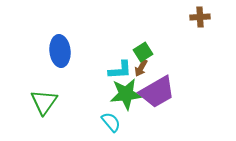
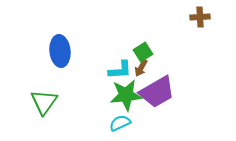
green star: moved 1 px down
cyan semicircle: moved 9 px right, 1 px down; rotated 75 degrees counterclockwise
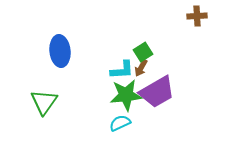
brown cross: moved 3 px left, 1 px up
cyan L-shape: moved 2 px right
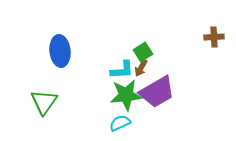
brown cross: moved 17 px right, 21 px down
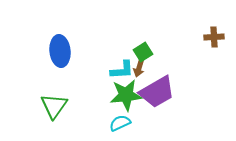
brown arrow: moved 2 px left; rotated 12 degrees counterclockwise
green triangle: moved 10 px right, 4 px down
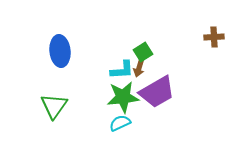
green star: moved 3 px left, 2 px down
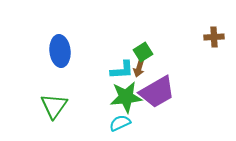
green star: moved 3 px right
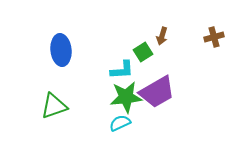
brown cross: rotated 12 degrees counterclockwise
blue ellipse: moved 1 px right, 1 px up
brown arrow: moved 23 px right, 32 px up
green triangle: rotated 36 degrees clockwise
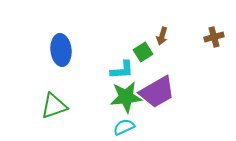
cyan semicircle: moved 4 px right, 4 px down
